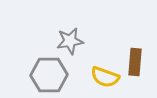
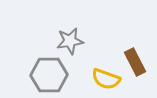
brown rectangle: rotated 32 degrees counterclockwise
yellow semicircle: moved 1 px right, 2 px down
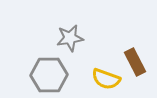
gray star: moved 3 px up
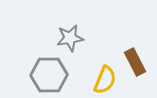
yellow semicircle: moved 1 px left, 1 px down; rotated 88 degrees counterclockwise
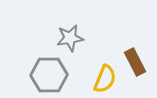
yellow semicircle: moved 1 px up
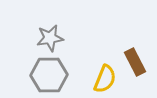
gray star: moved 20 px left
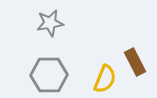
gray star: moved 15 px up
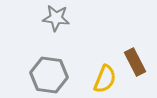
gray star: moved 6 px right, 5 px up; rotated 16 degrees clockwise
gray hexagon: rotated 9 degrees clockwise
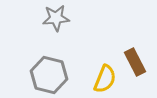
gray star: rotated 12 degrees counterclockwise
gray hexagon: rotated 6 degrees clockwise
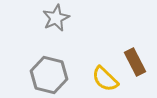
gray star: rotated 20 degrees counterclockwise
yellow semicircle: rotated 112 degrees clockwise
